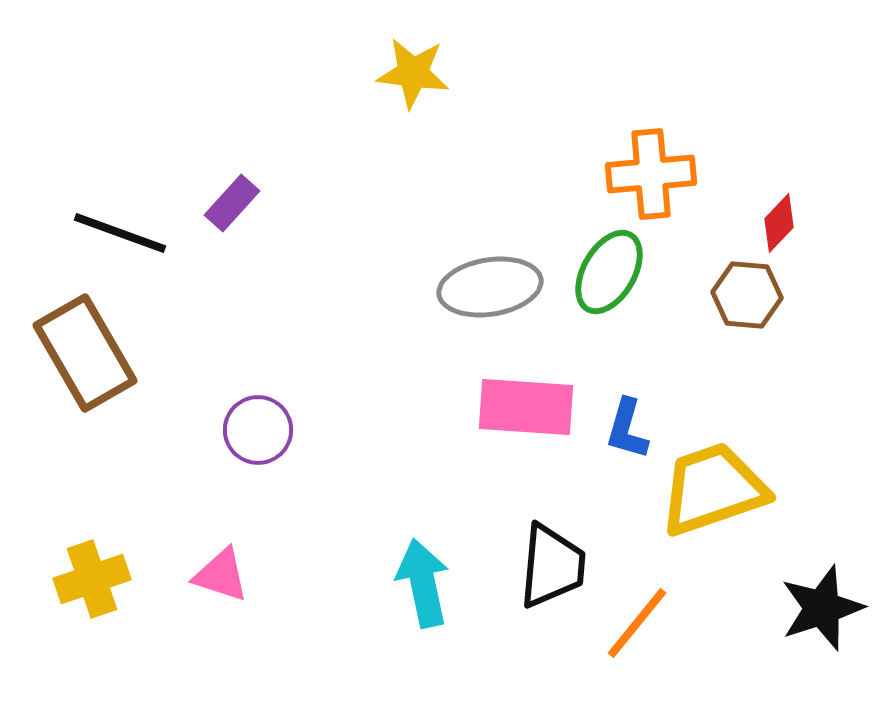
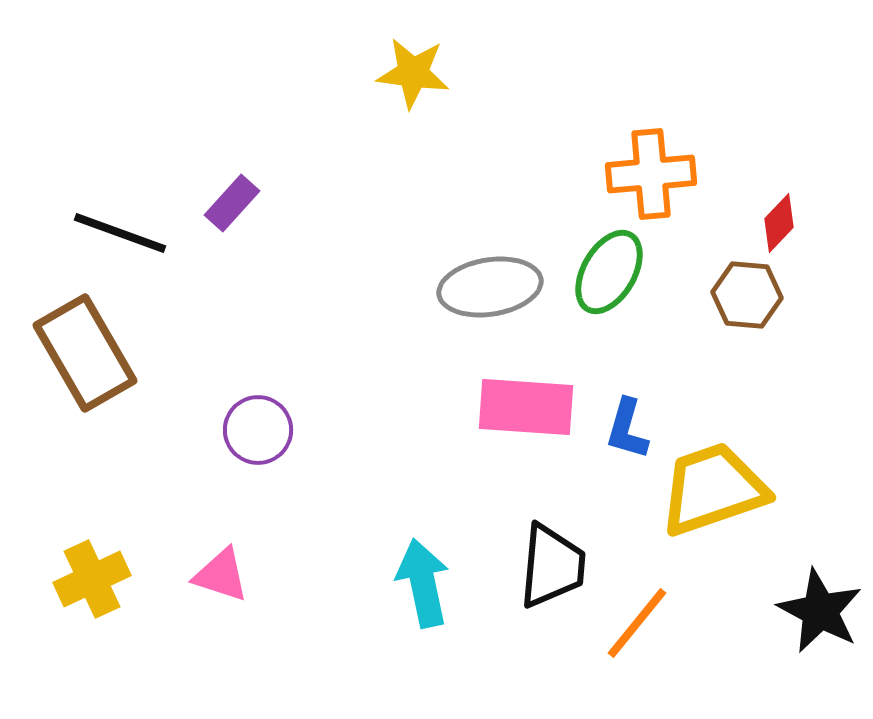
yellow cross: rotated 6 degrees counterclockwise
black star: moved 2 px left, 3 px down; rotated 26 degrees counterclockwise
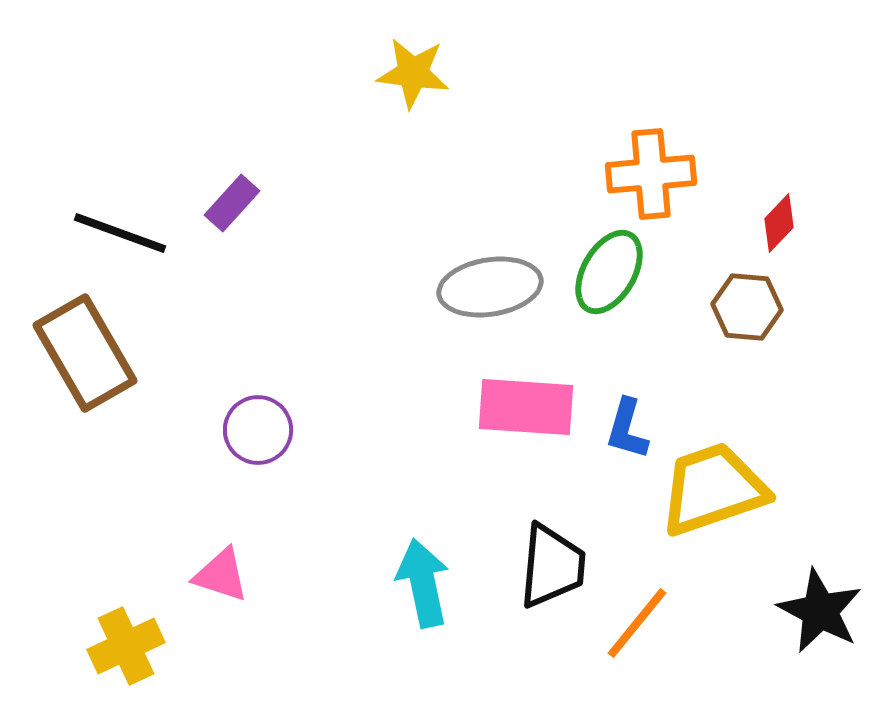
brown hexagon: moved 12 px down
yellow cross: moved 34 px right, 67 px down
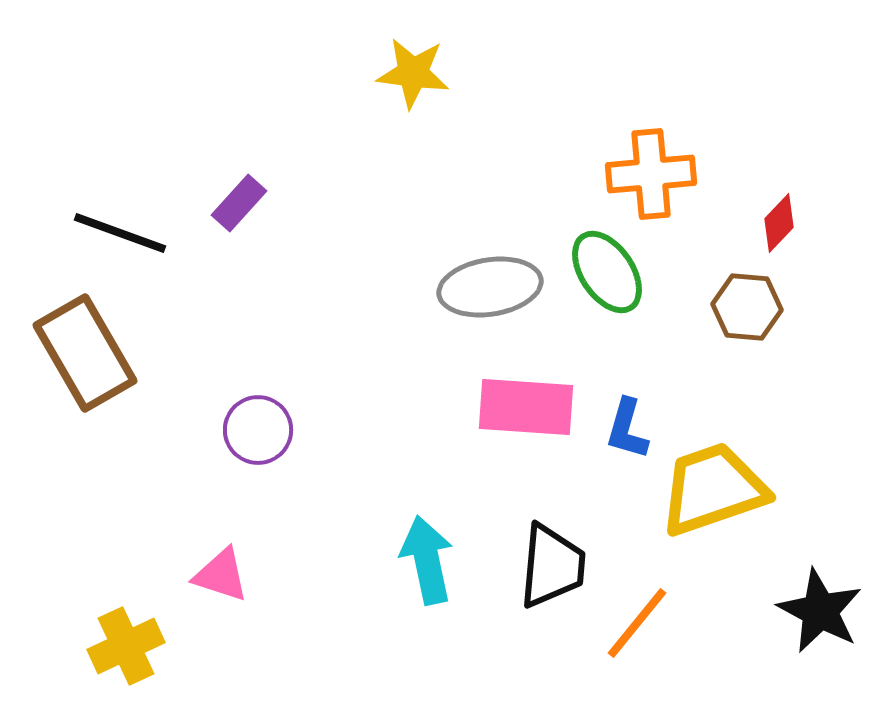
purple rectangle: moved 7 px right
green ellipse: moved 2 px left; rotated 64 degrees counterclockwise
cyan arrow: moved 4 px right, 23 px up
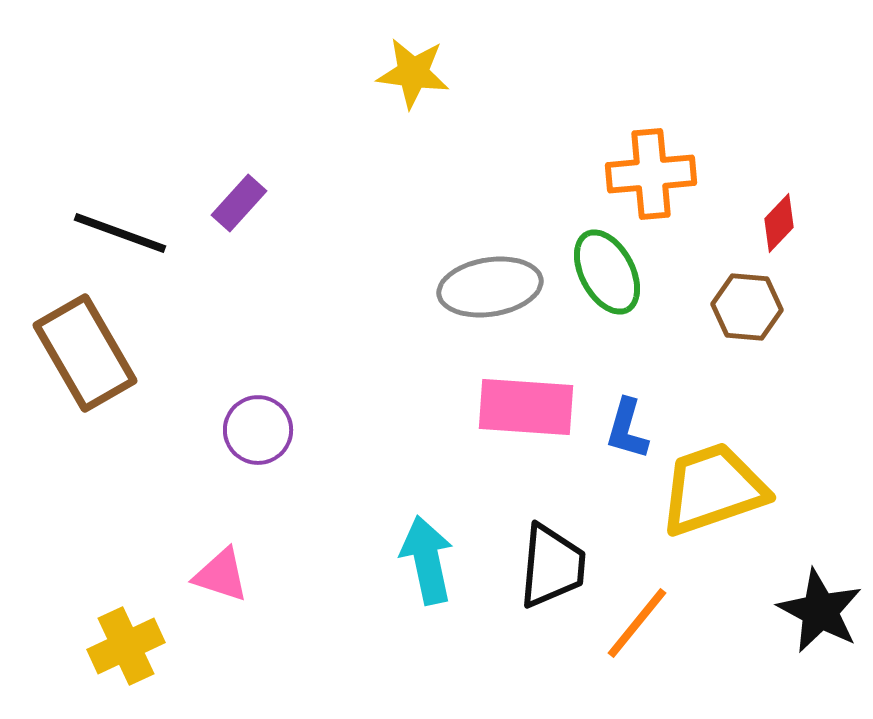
green ellipse: rotated 6 degrees clockwise
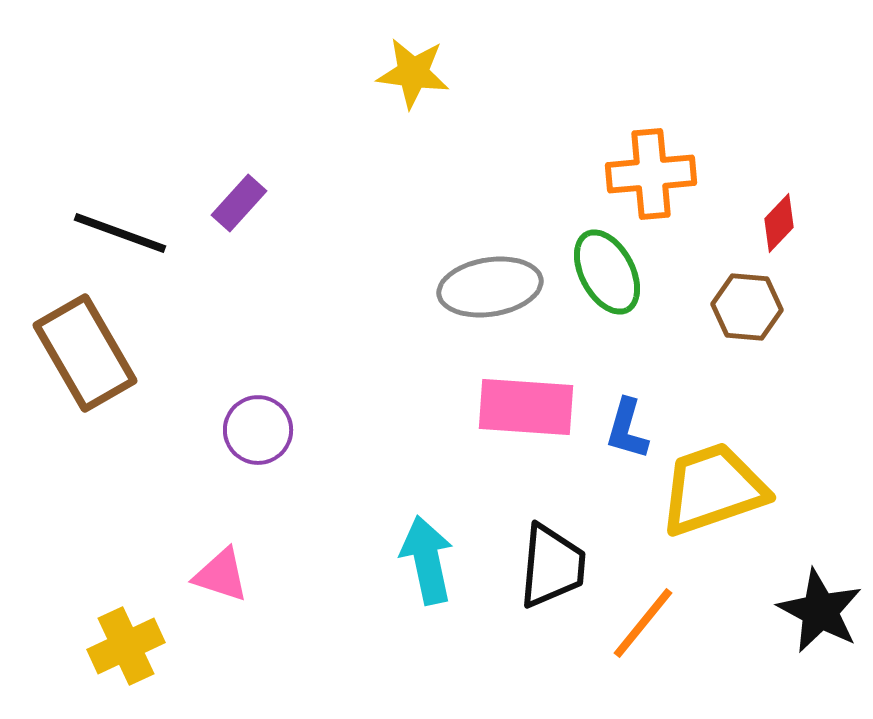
orange line: moved 6 px right
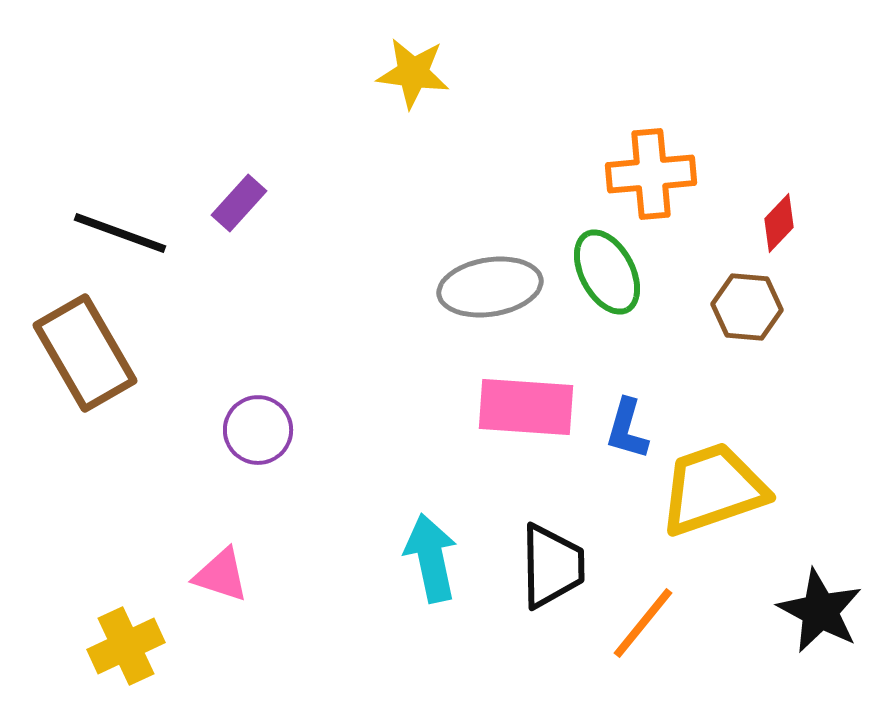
cyan arrow: moved 4 px right, 2 px up
black trapezoid: rotated 6 degrees counterclockwise
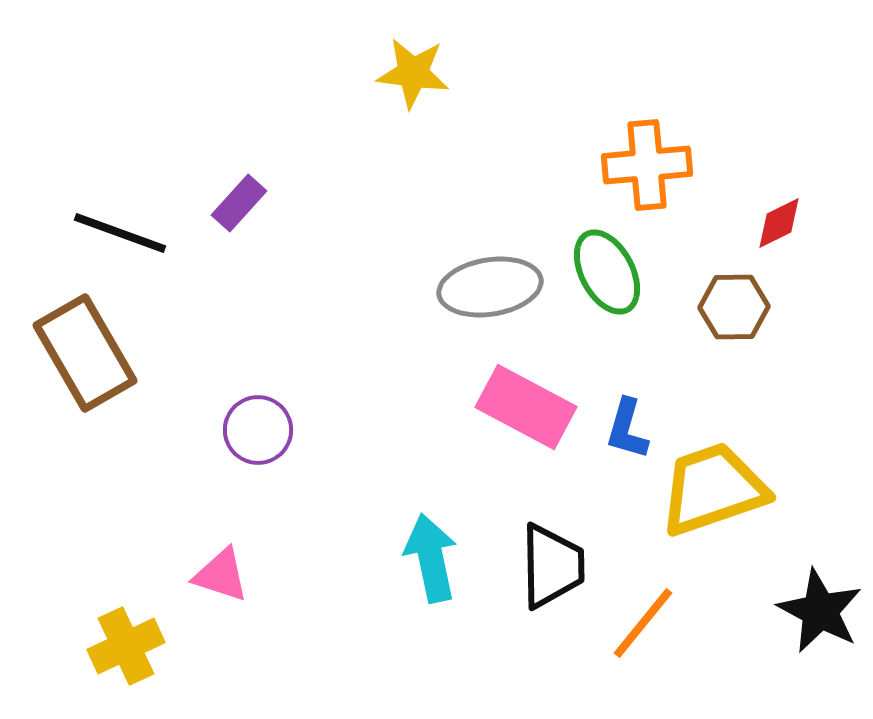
orange cross: moved 4 px left, 9 px up
red diamond: rotated 20 degrees clockwise
brown hexagon: moved 13 px left; rotated 6 degrees counterclockwise
pink rectangle: rotated 24 degrees clockwise
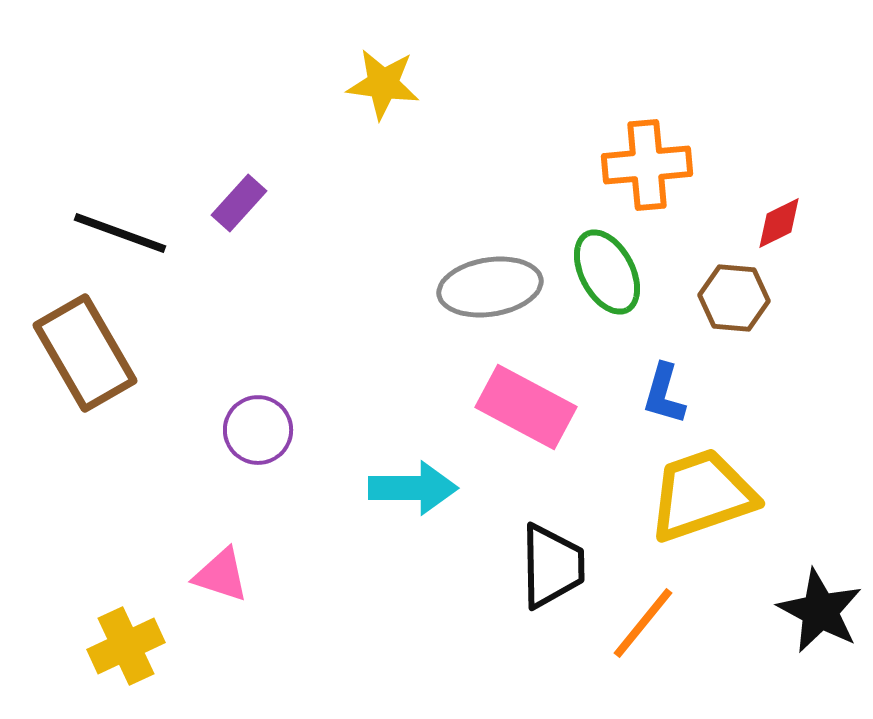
yellow star: moved 30 px left, 11 px down
brown hexagon: moved 9 px up; rotated 6 degrees clockwise
blue L-shape: moved 37 px right, 35 px up
yellow trapezoid: moved 11 px left, 6 px down
cyan arrow: moved 18 px left, 70 px up; rotated 102 degrees clockwise
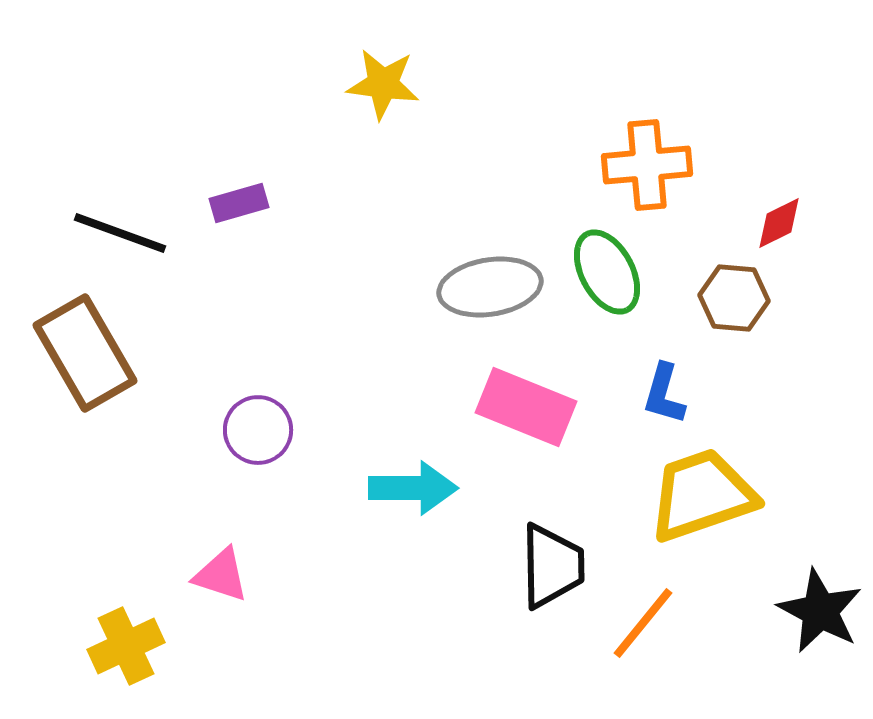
purple rectangle: rotated 32 degrees clockwise
pink rectangle: rotated 6 degrees counterclockwise
